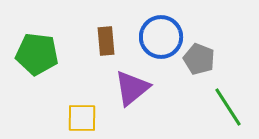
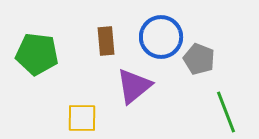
purple triangle: moved 2 px right, 2 px up
green line: moved 2 px left, 5 px down; rotated 12 degrees clockwise
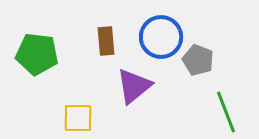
gray pentagon: moved 1 px left, 1 px down
yellow square: moved 4 px left
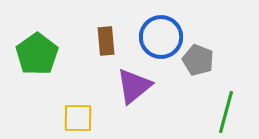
green pentagon: rotated 30 degrees clockwise
green line: rotated 36 degrees clockwise
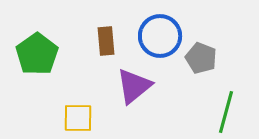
blue circle: moved 1 px left, 1 px up
gray pentagon: moved 3 px right, 2 px up
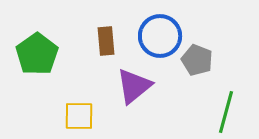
gray pentagon: moved 4 px left, 2 px down
yellow square: moved 1 px right, 2 px up
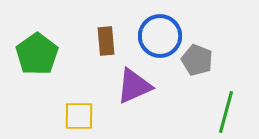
purple triangle: rotated 15 degrees clockwise
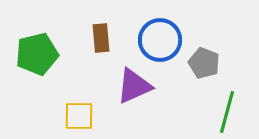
blue circle: moved 4 px down
brown rectangle: moved 5 px left, 3 px up
green pentagon: rotated 21 degrees clockwise
gray pentagon: moved 7 px right, 3 px down
green line: moved 1 px right
